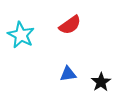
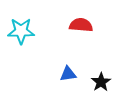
red semicircle: moved 11 px right; rotated 140 degrees counterclockwise
cyan star: moved 4 px up; rotated 28 degrees counterclockwise
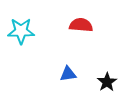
black star: moved 6 px right
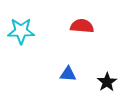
red semicircle: moved 1 px right, 1 px down
blue triangle: rotated 12 degrees clockwise
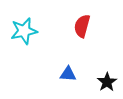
red semicircle: rotated 80 degrees counterclockwise
cyan star: moved 3 px right; rotated 12 degrees counterclockwise
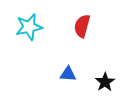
cyan star: moved 5 px right, 4 px up
black star: moved 2 px left
